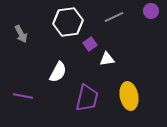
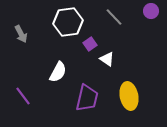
gray line: rotated 72 degrees clockwise
white triangle: rotated 42 degrees clockwise
purple line: rotated 42 degrees clockwise
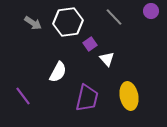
gray arrow: moved 12 px right, 11 px up; rotated 30 degrees counterclockwise
white triangle: rotated 14 degrees clockwise
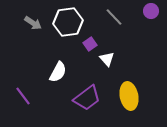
purple trapezoid: rotated 40 degrees clockwise
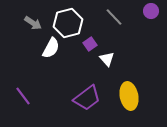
white hexagon: moved 1 px down; rotated 8 degrees counterclockwise
white semicircle: moved 7 px left, 24 px up
